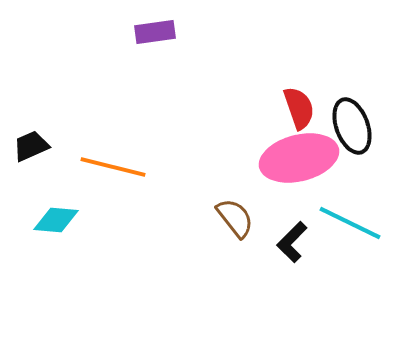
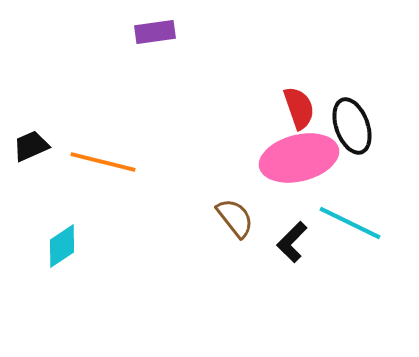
orange line: moved 10 px left, 5 px up
cyan diamond: moved 6 px right, 26 px down; rotated 39 degrees counterclockwise
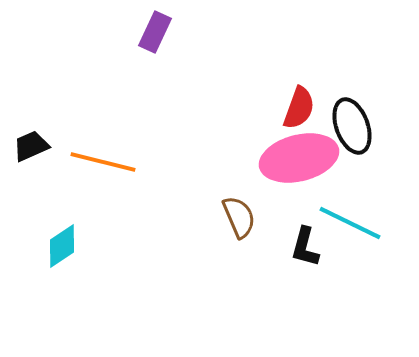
purple rectangle: rotated 57 degrees counterclockwise
red semicircle: rotated 39 degrees clockwise
brown semicircle: moved 4 px right, 1 px up; rotated 15 degrees clockwise
black L-shape: moved 13 px right, 5 px down; rotated 30 degrees counterclockwise
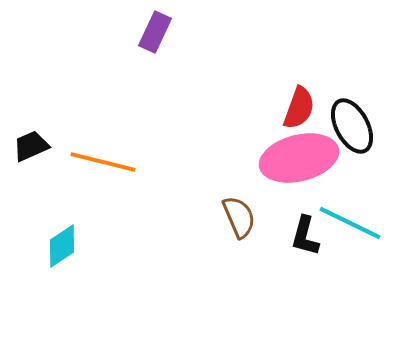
black ellipse: rotated 8 degrees counterclockwise
black L-shape: moved 11 px up
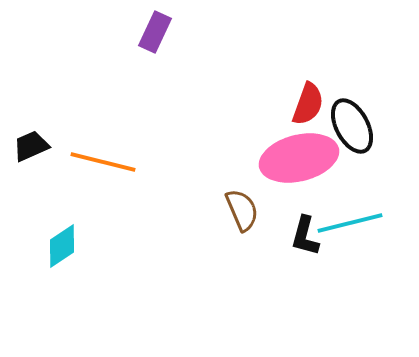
red semicircle: moved 9 px right, 4 px up
brown semicircle: moved 3 px right, 7 px up
cyan line: rotated 40 degrees counterclockwise
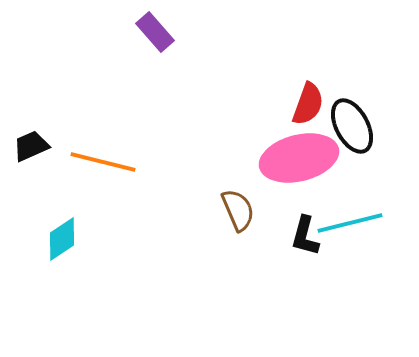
purple rectangle: rotated 66 degrees counterclockwise
brown semicircle: moved 4 px left
cyan diamond: moved 7 px up
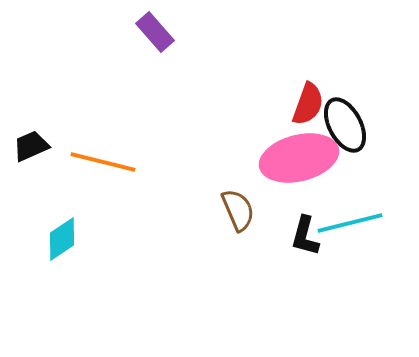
black ellipse: moved 7 px left, 1 px up
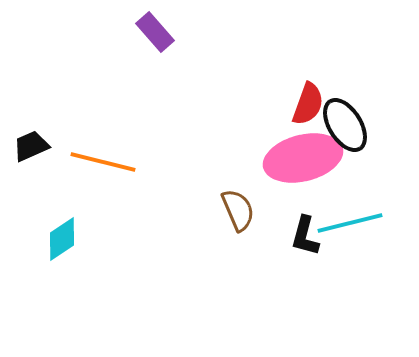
black ellipse: rotated 4 degrees counterclockwise
pink ellipse: moved 4 px right
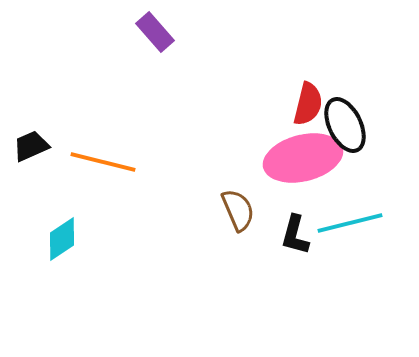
red semicircle: rotated 6 degrees counterclockwise
black ellipse: rotated 6 degrees clockwise
black L-shape: moved 10 px left, 1 px up
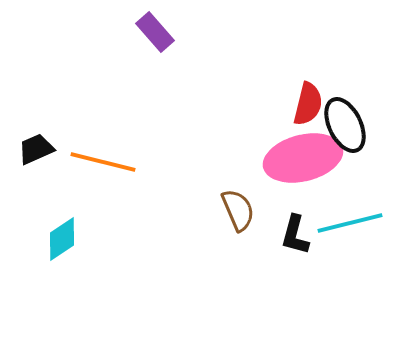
black trapezoid: moved 5 px right, 3 px down
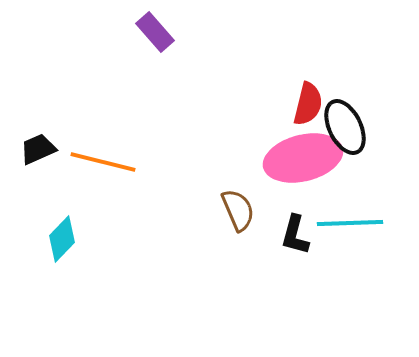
black ellipse: moved 2 px down
black trapezoid: moved 2 px right
cyan line: rotated 12 degrees clockwise
cyan diamond: rotated 12 degrees counterclockwise
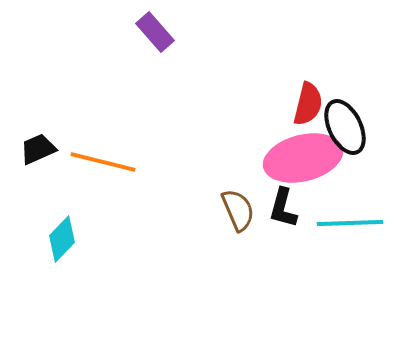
black L-shape: moved 12 px left, 27 px up
